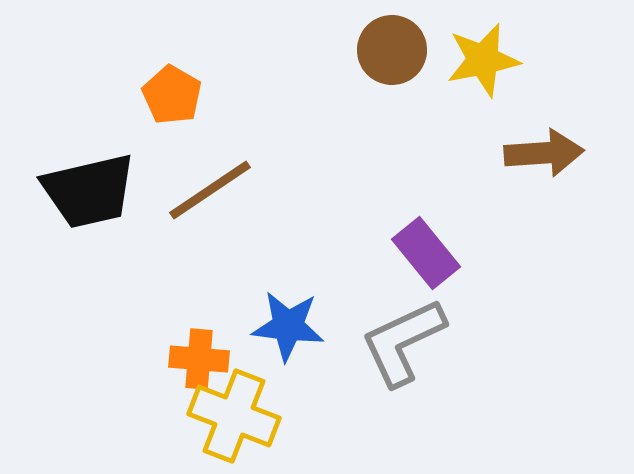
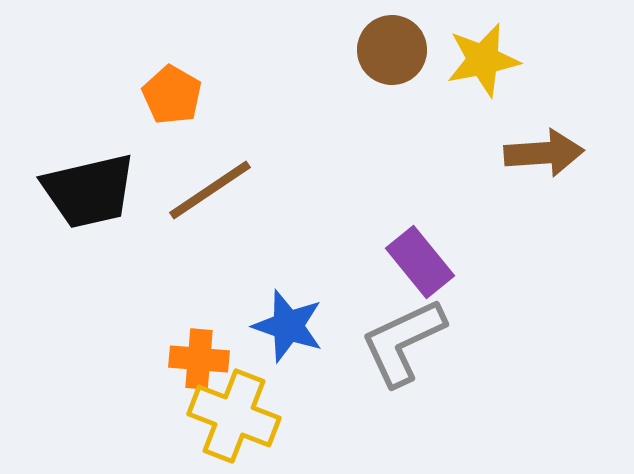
purple rectangle: moved 6 px left, 9 px down
blue star: rotated 12 degrees clockwise
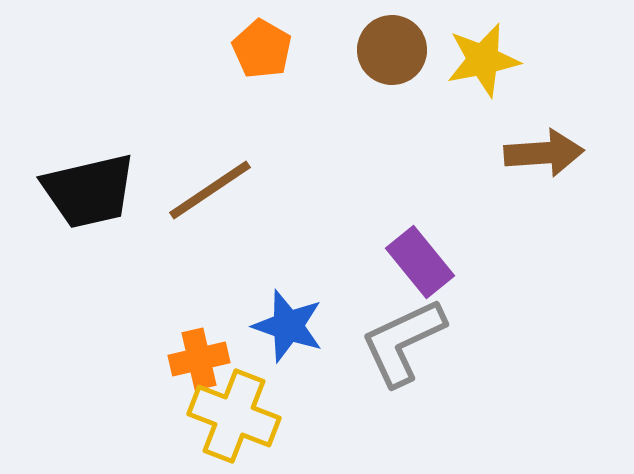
orange pentagon: moved 90 px right, 46 px up
orange cross: rotated 18 degrees counterclockwise
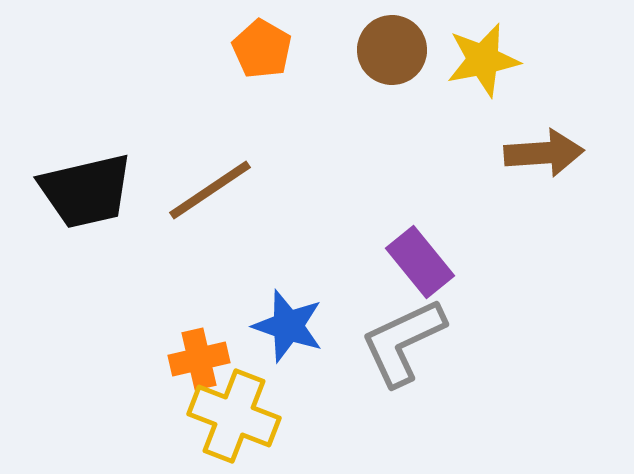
black trapezoid: moved 3 px left
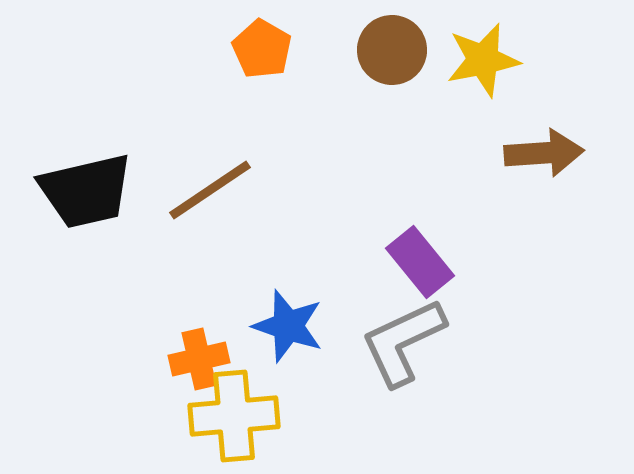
yellow cross: rotated 26 degrees counterclockwise
